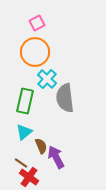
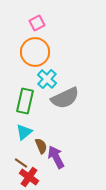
gray semicircle: rotated 108 degrees counterclockwise
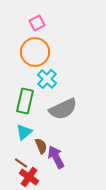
gray semicircle: moved 2 px left, 11 px down
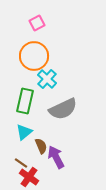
orange circle: moved 1 px left, 4 px down
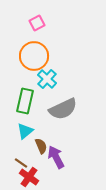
cyan triangle: moved 1 px right, 1 px up
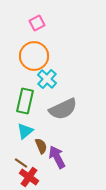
purple arrow: moved 1 px right
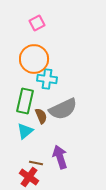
orange circle: moved 3 px down
cyan cross: rotated 36 degrees counterclockwise
brown semicircle: moved 30 px up
purple arrow: moved 3 px right; rotated 10 degrees clockwise
brown line: moved 15 px right; rotated 24 degrees counterclockwise
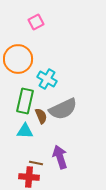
pink square: moved 1 px left, 1 px up
orange circle: moved 16 px left
cyan cross: rotated 24 degrees clockwise
cyan triangle: rotated 42 degrees clockwise
red cross: rotated 30 degrees counterclockwise
